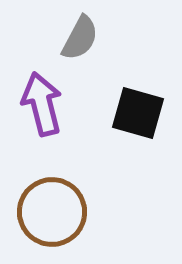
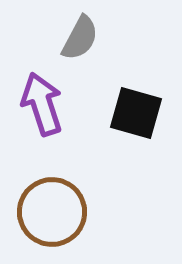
purple arrow: rotated 4 degrees counterclockwise
black square: moved 2 px left
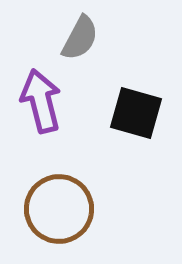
purple arrow: moved 1 px left, 3 px up; rotated 4 degrees clockwise
brown circle: moved 7 px right, 3 px up
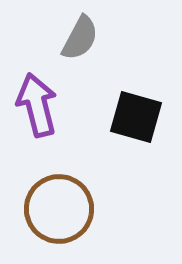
purple arrow: moved 4 px left, 4 px down
black square: moved 4 px down
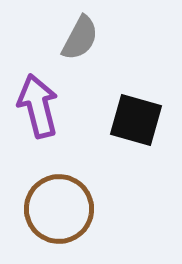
purple arrow: moved 1 px right, 1 px down
black square: moved 3 px down
